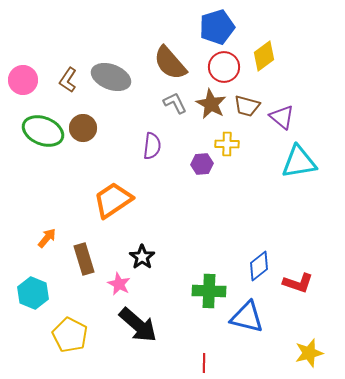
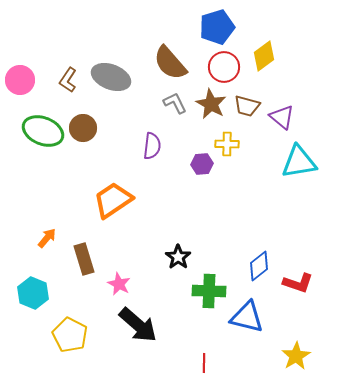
pink circle: moved 3 px left
black star: moved 36 px right
yellow star: moved 13 px left, 3 px down; rotated 16 degrees counterclockwise
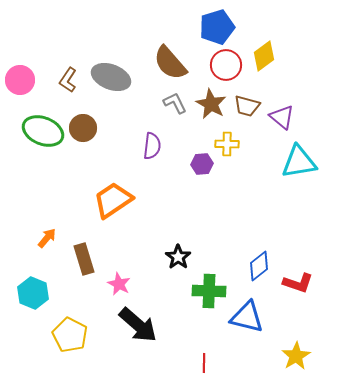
red circle: moved 2 px right, 2 px up
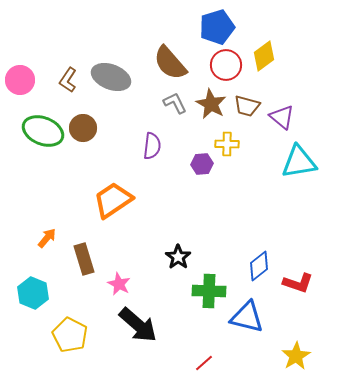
red line: rotated 48 degrees clockwise
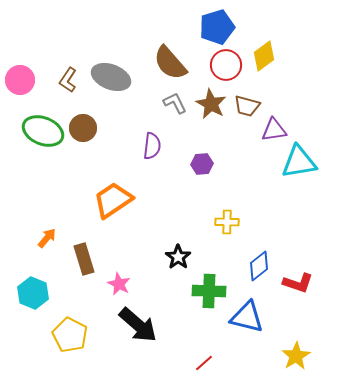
purple triangle: moved 8 px left, 13 px down; rotated 48 degrees counterclockwise
yellow cross: moved 78 px down
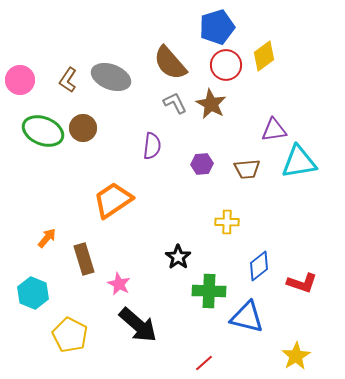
brown trapezoid: moved 63 px down; rotated 20 degrees counterclockwise
red L-shape: moved 4 px right
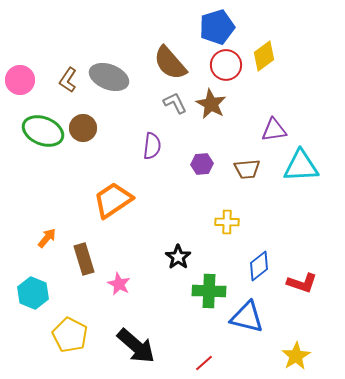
gray ellipse: moved 2 px left
cyan triangle: moved 2 px right, 4 px down; rotated 6 degrees clockwise
black arrow: moved 2 px left, 21 px down
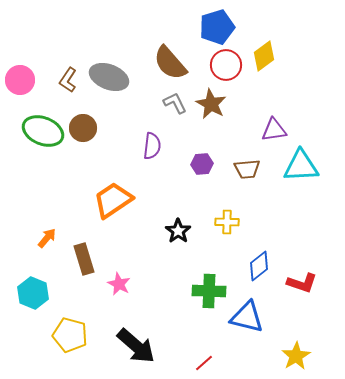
black star: moved 26 px up
yellow pentagon: rotated 12 degrees counterclockwise
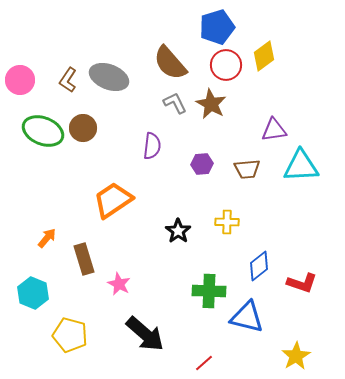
black arrow: moved 9 px right, 12 px up
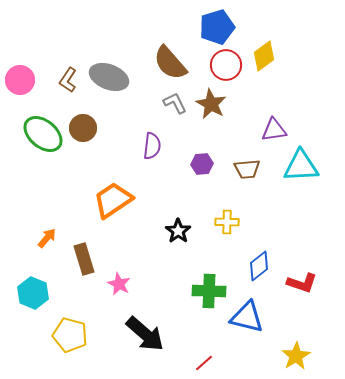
green ellipse: moved 3 px down; rotated 18 degrees clockwise
